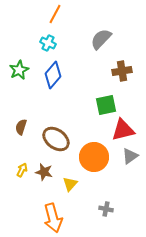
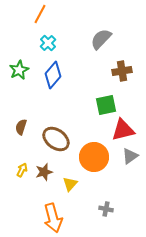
orange line: moved 15 px left
cyan cross: rotated 21 degrees clockwise
brown star: rotated 30 degrees counterclockwise
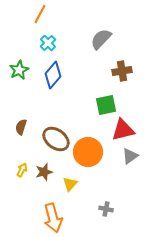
orange circle: moved 6 px left, 5 px up
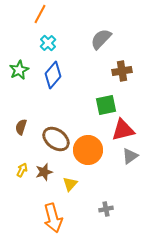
orange circle: moved 2 px up
gray cross: rotated 24 degrees counterclockwise
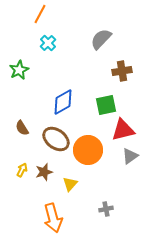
blue diamond: moved 10 px right, 27 px down; rotated 20 degrees clockwise
brown semicircle: moved 1 px right, 1 px down; rotated 49 degrees counterclockwise
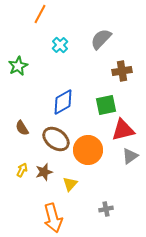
cyan cross: moved 12 px right, 2 px down
green star: moved 1 px left, 4 px up
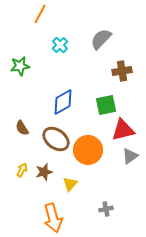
green star: moved 2 px right; rotated 18 degrees clockwise
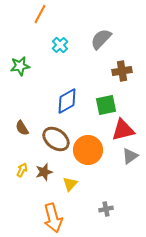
blue diamond: moved 4 px right, 1 px up
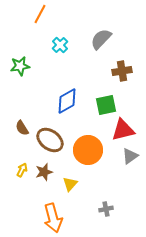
brown ellipse: moved 6 px left, 1 px down
